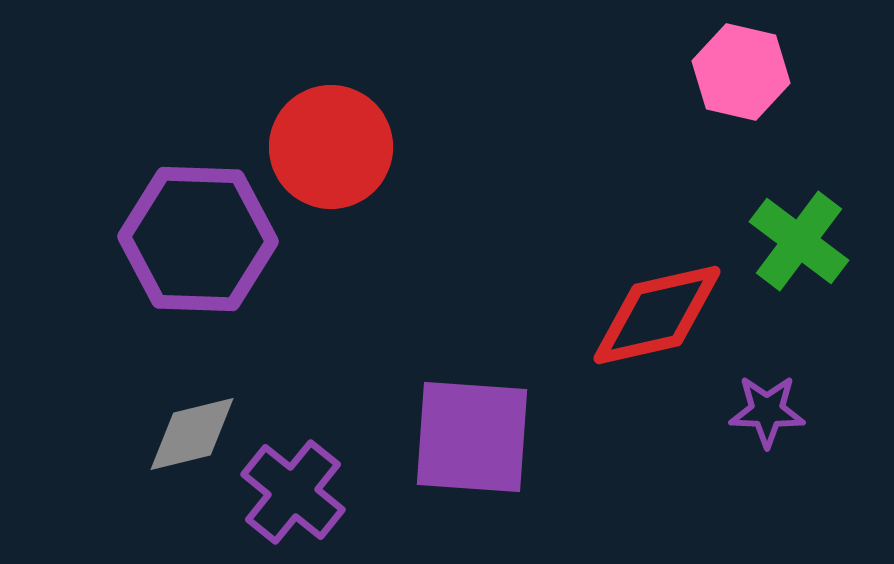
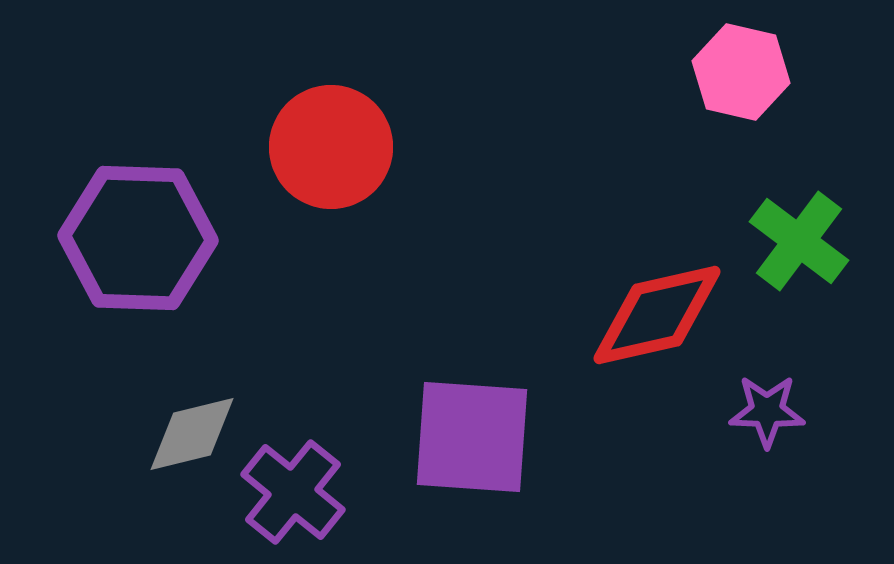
purple hexagon: moved 60 px left, 1 px up
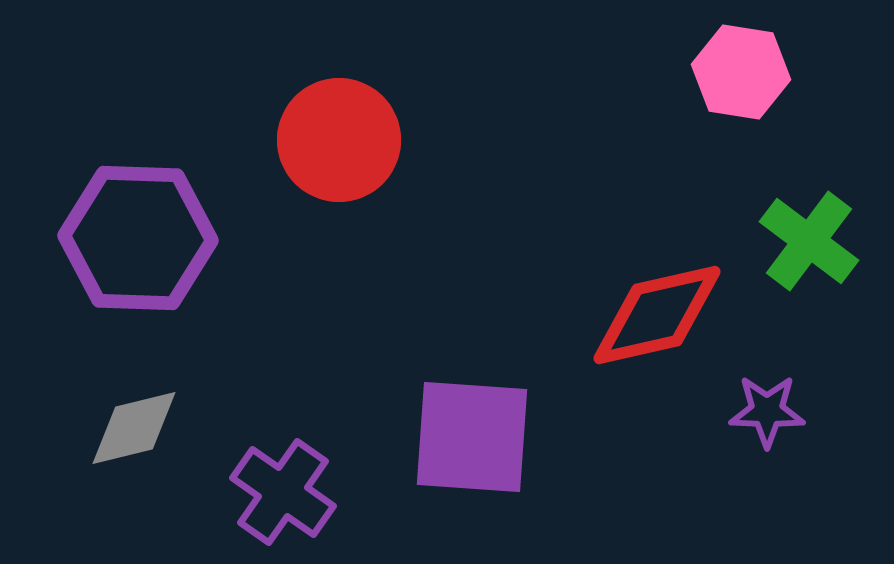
pink hexagon: rotated 4 degrees counterclockwise
red circle: moved 8 px right, 7 px up
green cross: moved 10 px right
gray diamond: moved 58 px left, 6 px up
purple cross: moved 10 px left; rotated 4 degrees counterclockwise
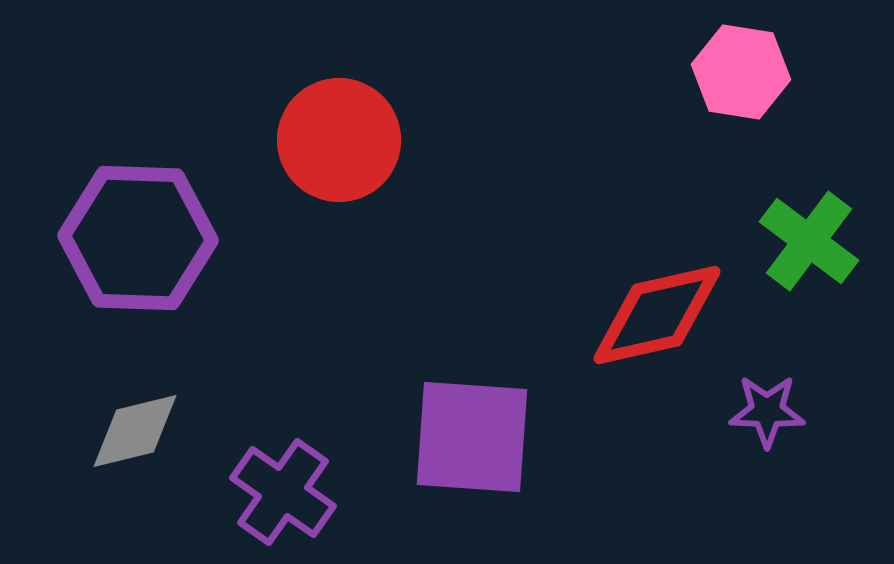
gray diamond: moved 1 px right, 3 px down
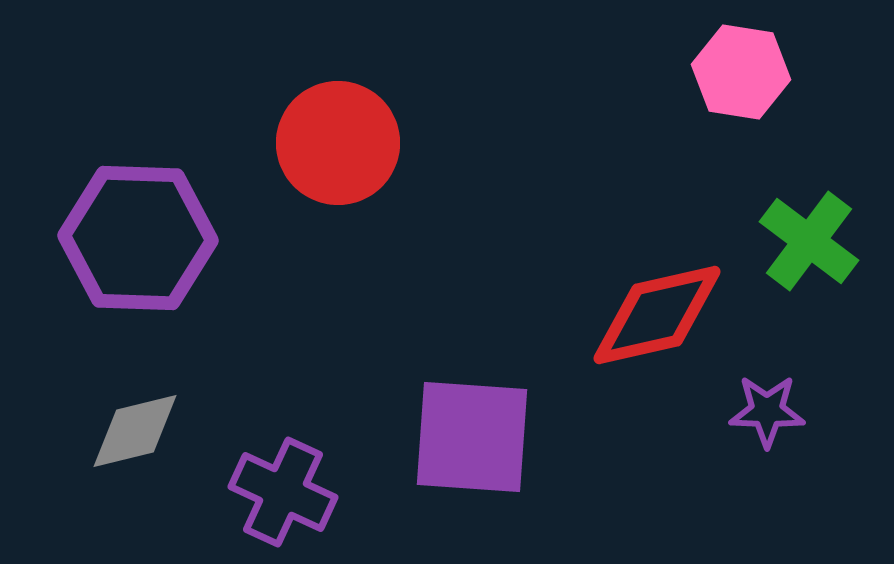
red circle: moved 1 px left, 3 px down
purple cross: rotated 10 degrees counterclockwise
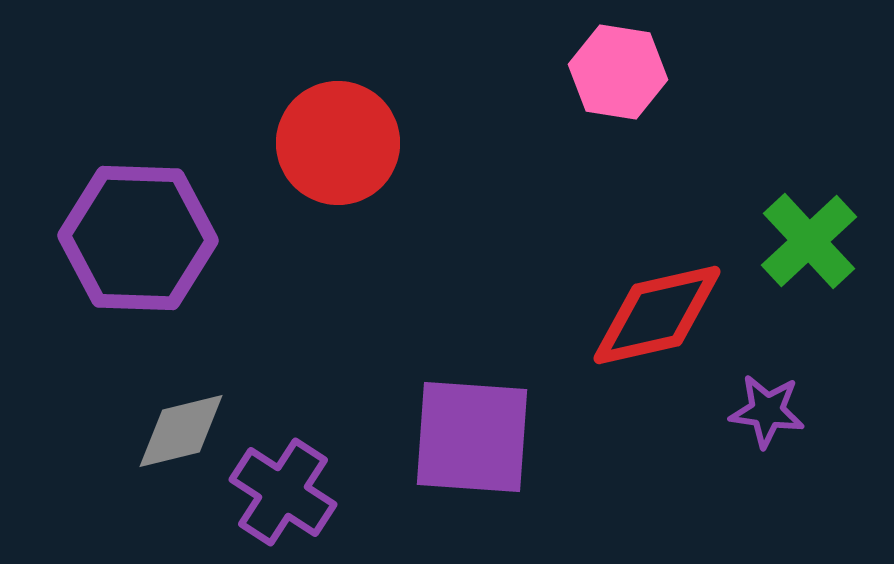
pink hexagon: moved 123 px left
green cross: rotated 10 degrees clockwise
purple star: rotated 6 degrees clockwise
gray diamond: moved 46 px right
purple cross: rotated 8 degrees clockwise
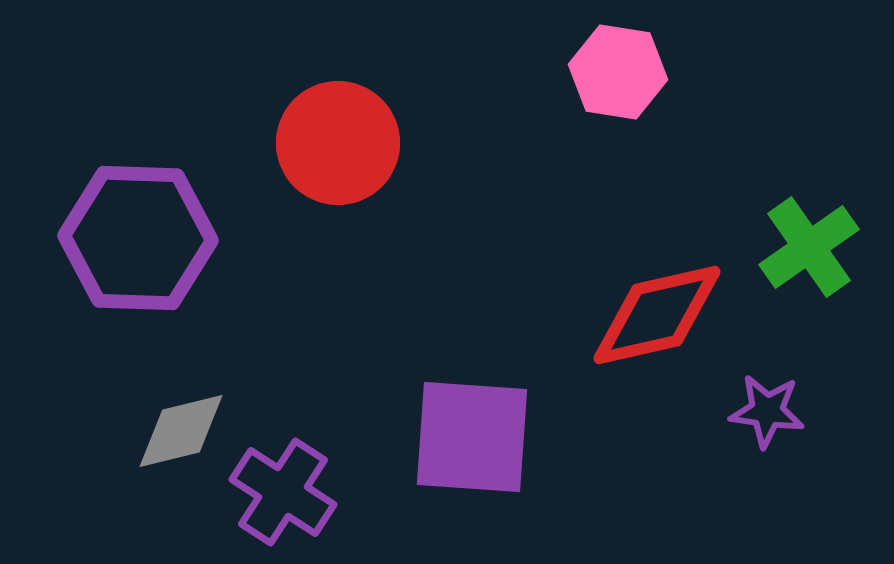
green cross: moved 6 px down; rotated 8 degrees clockwise
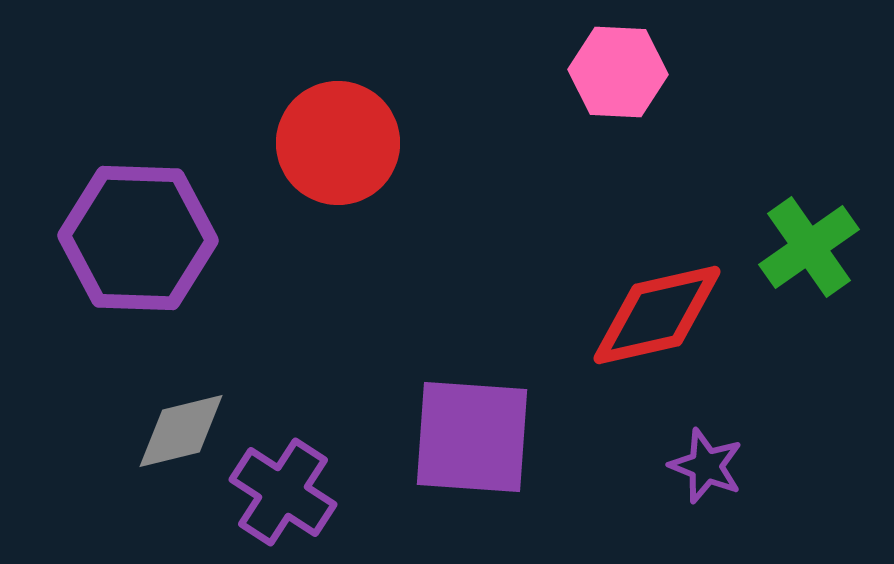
pink hexagon: rotated 6 degrees counterclockwise
purple star: moved 61 px left, 55 px down; rotated 14 degrees clockwise
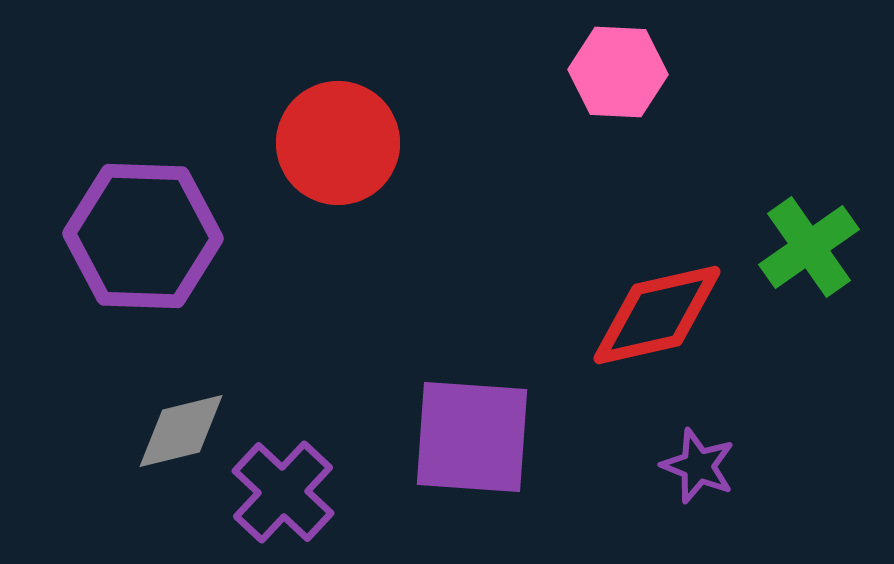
purple hexagon: moved 5 px right, 2 px up
purple star: moved 8 px left
purple cross: rotated 10 degrees clockwise
